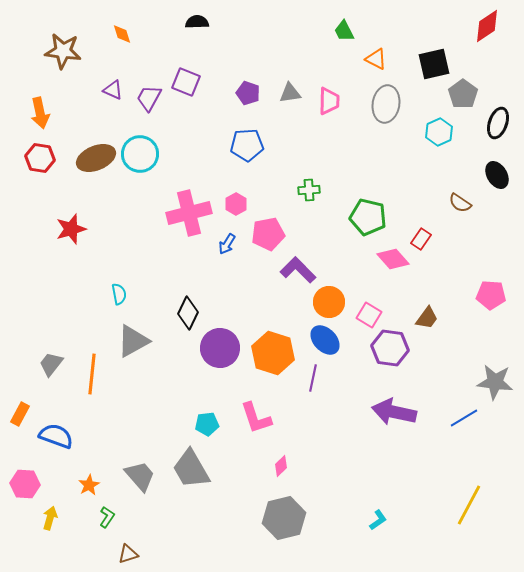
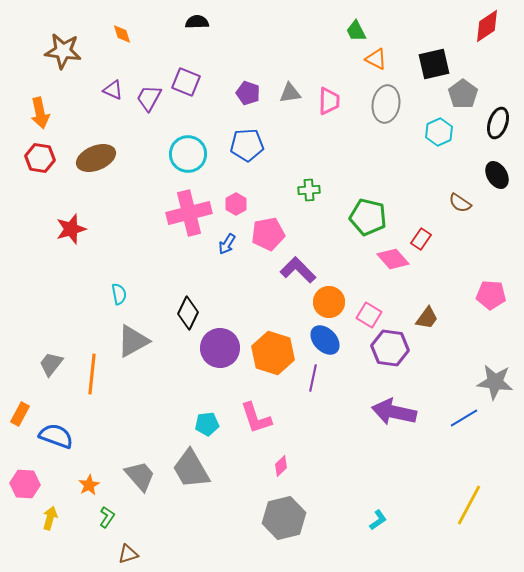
green trapezoid at (344, 31): moved 12 px right
cyan circle at (140, 154): moved 48 px right
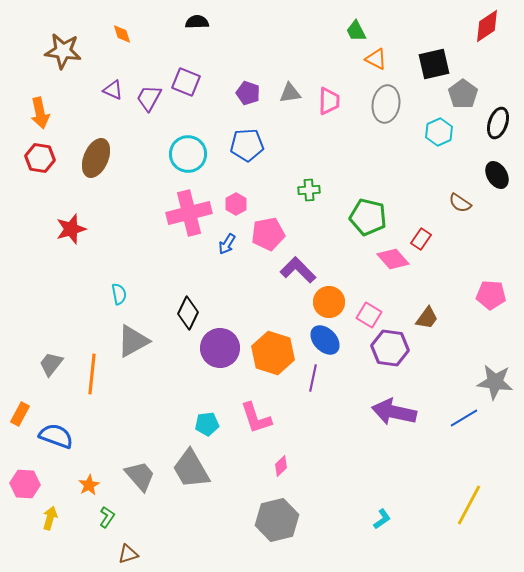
brown ellipse at (96, 158): rotated 45 degrees counterclockwise
gray hexagon at (284, 518): moved 7 px left, 2 px down
cyan L-shape at (378, 520): moved 4 px right, 1 px up
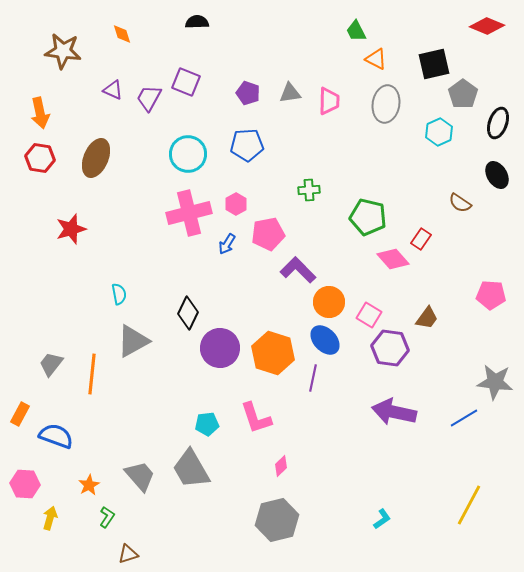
red diamond at (487, 26): rotated 56 degrees clockwise
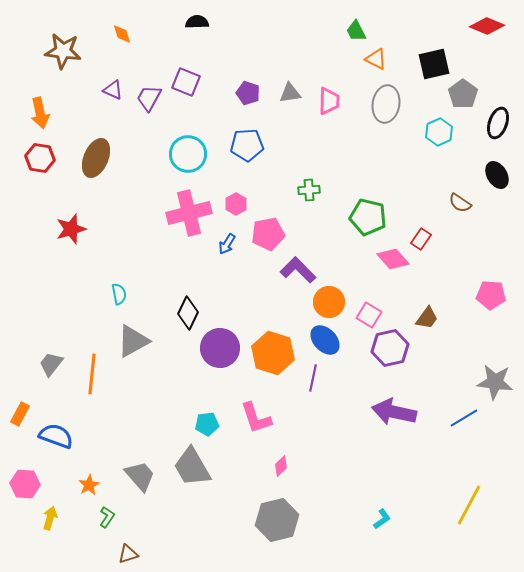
purple hexagon at (390, 348): rotated 21 degrees counterclockwise
gray trapezoid at (191, 469): moved 1 px right, 2 px up
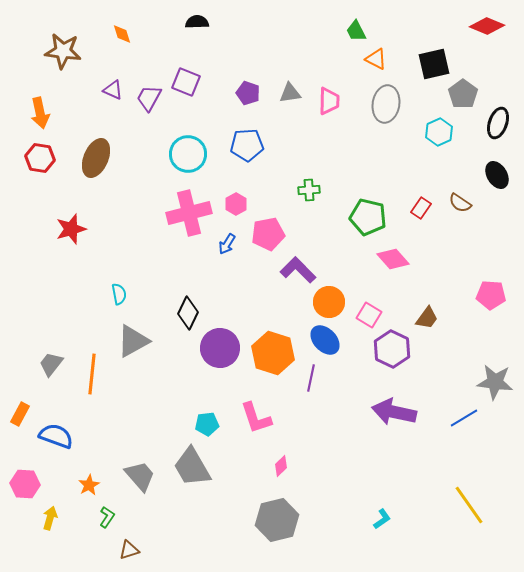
red rectangle at (421, 239): moved 31 px up
purple hexagon at (390, 348): moved 2 px right, 1 px down; rotated 21 degrees counterclockwise
purple line at (313, 378): moved 2 px left
yellow line at (469, 505): rotated 63 degrees counterclockwise
brown triangle at (128, 554): moved 1 px right, 4 px up
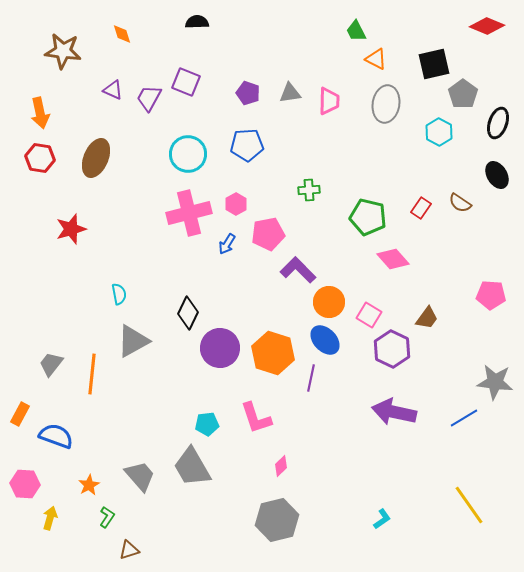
cyan hexagon at (439, 132): rotated 8 degrees counterclockwise
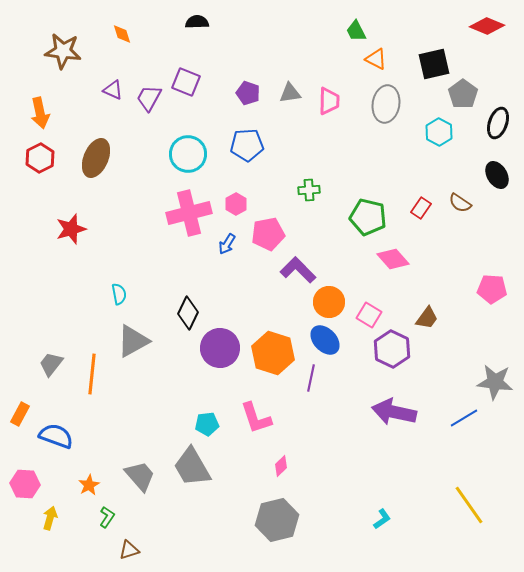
red hexagon at (40, 158): rotated 24 degrees clockwise
pink pentagon at (491, 295): moved 1 px right, 6 px up
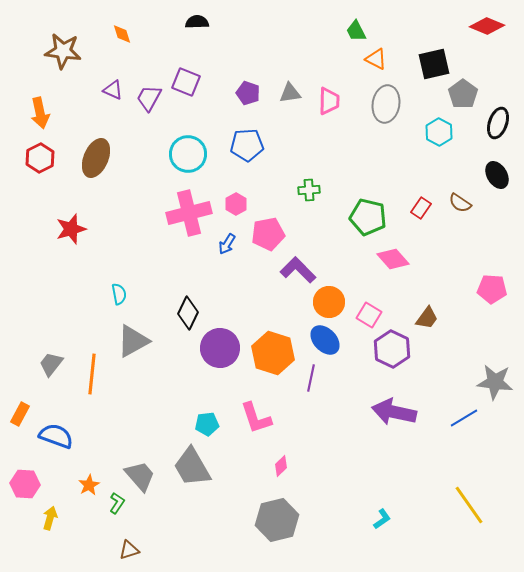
green L-shape at (107, 517): moved 10 px right, 14 px up
